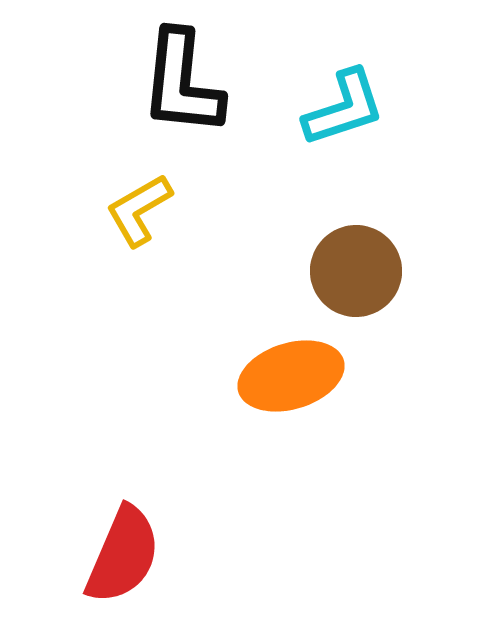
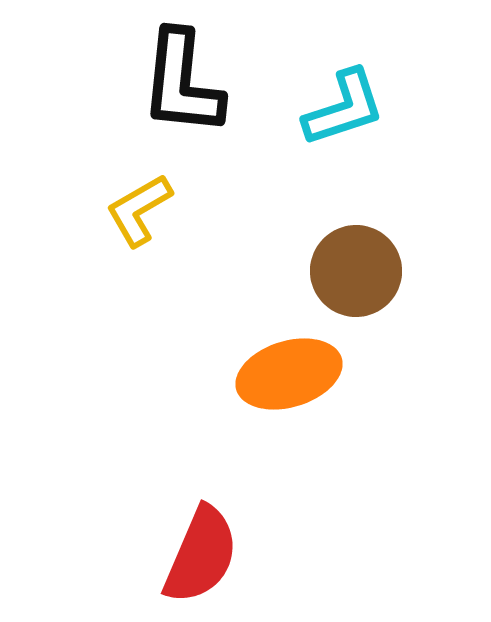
orange ellipse: moved 2 px left, 2 px up
red semicircle: moved 78 px right
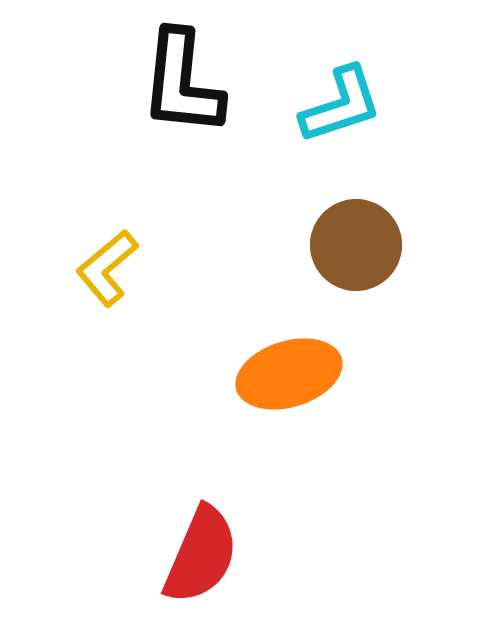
cyan L-shape: moved 3 px left, 3 px up
yellow L-shape: moved 32 px left, 58 px down; rotated 10 degrees counterclockwise
brown circle: moved 26 px up
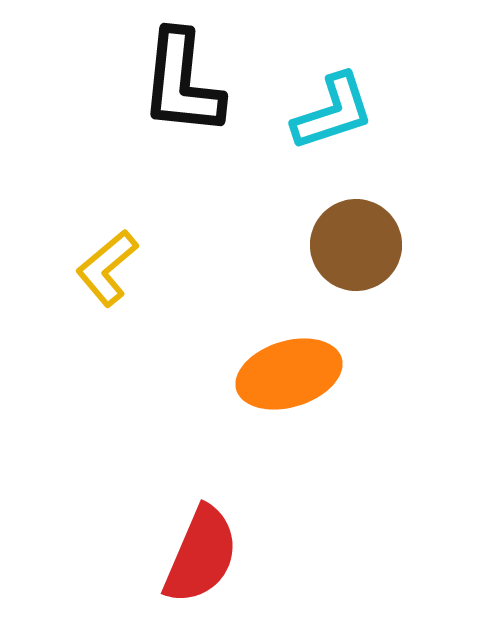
cyan L-shape: moved 8 px left, 7 px down
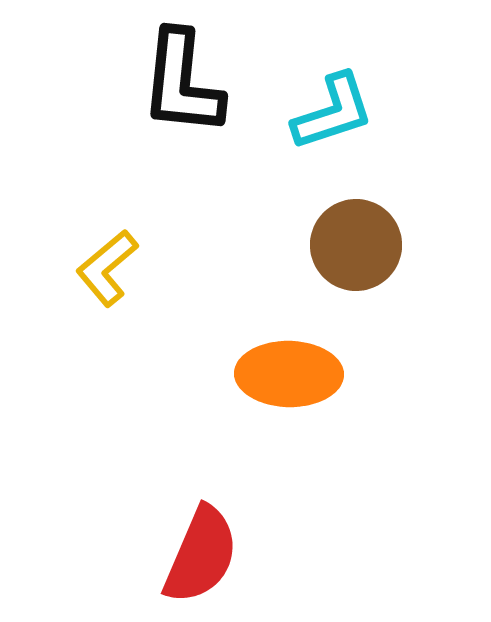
orange ellipse: rotated 18 degrees clockwise
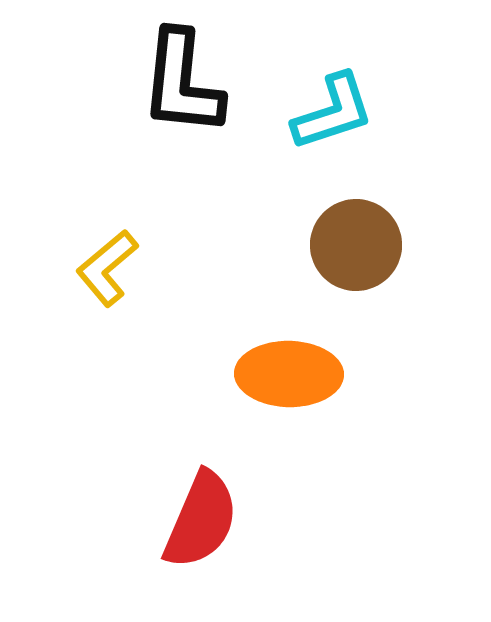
red semicircle: moved 35 px up
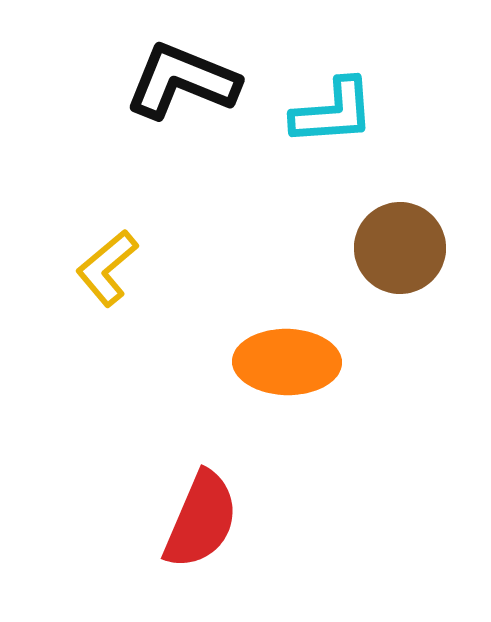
black L-shape: moved 2 px up; rotated 106 degrees clockwise
cyan L-shape: rotated 14 degrees clockwise
brown circle: moved 44 px right, 3 px down
orange ellipse: moved 2 px left, 12 px up
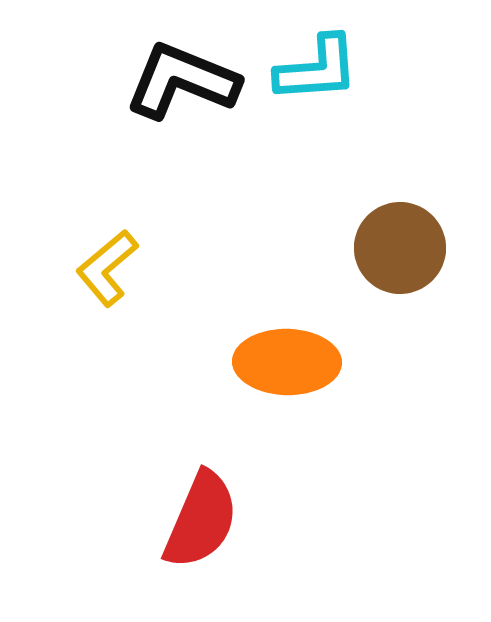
cyan L-shape: moved 16 px left, 43 px up
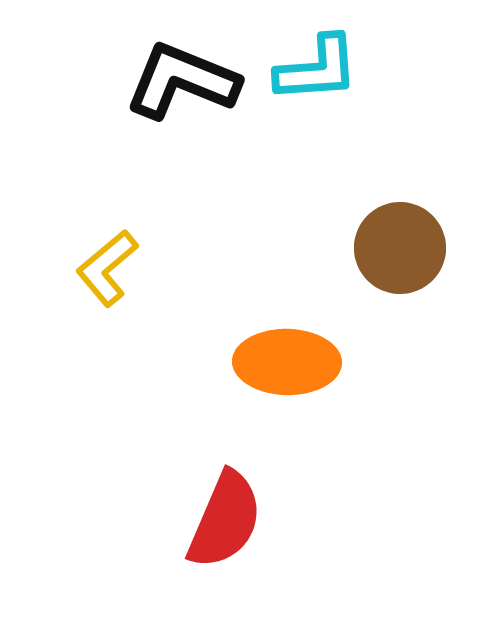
red semicircle: moved 24 px right
